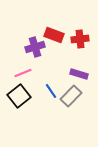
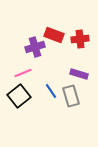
gray rectangle: rotated 60 degrees counterclockwise
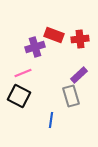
purple rectangle: moved 1 px down; rotated 60 degrees counterclockwise
blue line: moved 29 px down; rotated 42 degrees clockwise
black square: rotated 25 degrees counterclockwise
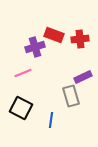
purple rectangle: moved 4 px right, 2 px down; rotated 18 degrees clockwise
black square: moved 2 px right, 12 px down
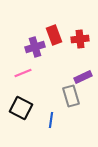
red rectangle: rotated 48 degrees clockwise
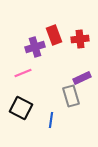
purple rectangle: moved 1 px left, 1 px down
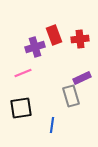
black square: rotated 35 degrees counterclockwise
blue line: moved 1 px right, 5 px down
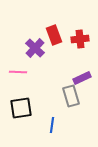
purple cross: moved 1 px down; rotated 30 degrees counterclockwise
pink line: moved 5 px left, 1 px up; rotated 24 degrees clockwise
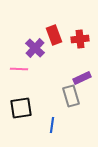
pink line: moved 1 px right, 3 px up
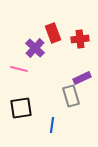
red rectangle: moved 1 px left, 2 px up
pink line: rotated 12 degrees clockwise
